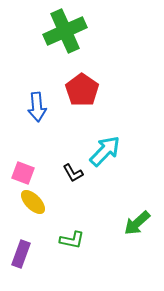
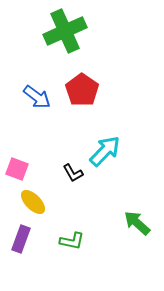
blue arrow: moved 10 px up; rotated 48 degrees counterclockwise
pink square: moved 6 px left, 4 px up
green arrow: rotated 84 degrees clockwise
green L-shape: moved 1 px down
purple rectangle: moved 15 px up
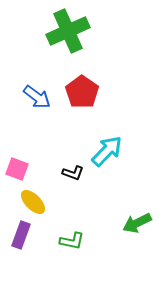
green cross: moved 3 px right
red pentagon: moved 2 px down
cyan arrow: moved 2 px right
black L-shape: rotated 40 degrees counterclockwise
green arrow: rotated 68 degrees counterclockwise
purple rectangle: moved 4 px up
